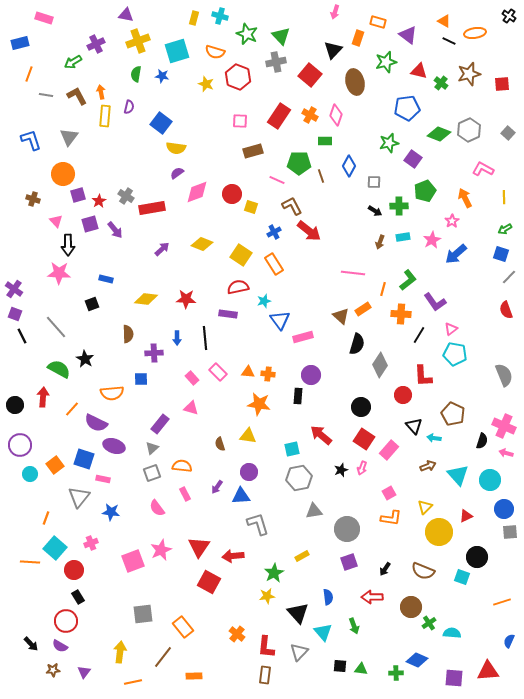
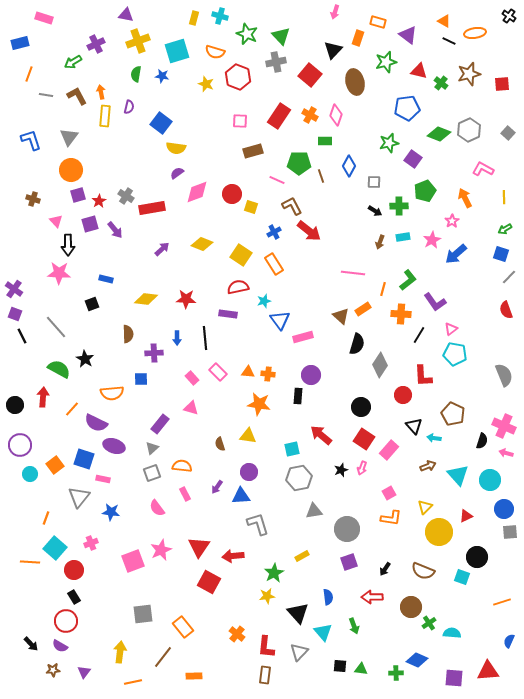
orange circle at (63, 174): moved 8 px right, 4 px up
black rectangle at (78, 597): moved 4 px left
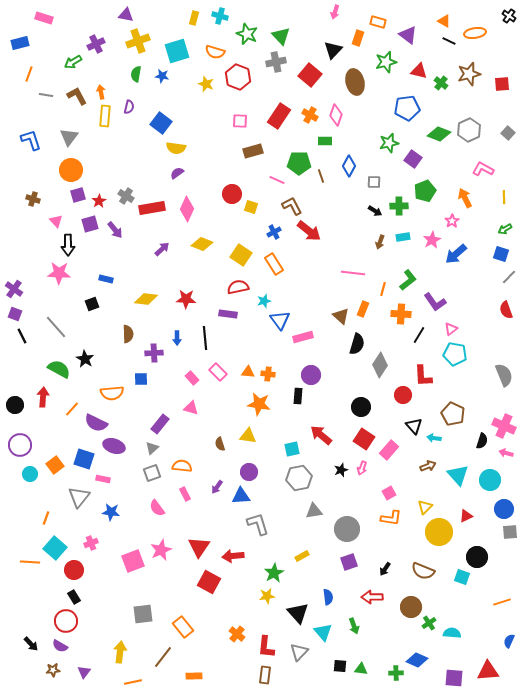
pink diamond at (197, 192): moved 10 px left, 17 px down; rotated 45 degrees counterclockwise
orange rectangle at (363, 309): rotated 35 degrees counterclockwise
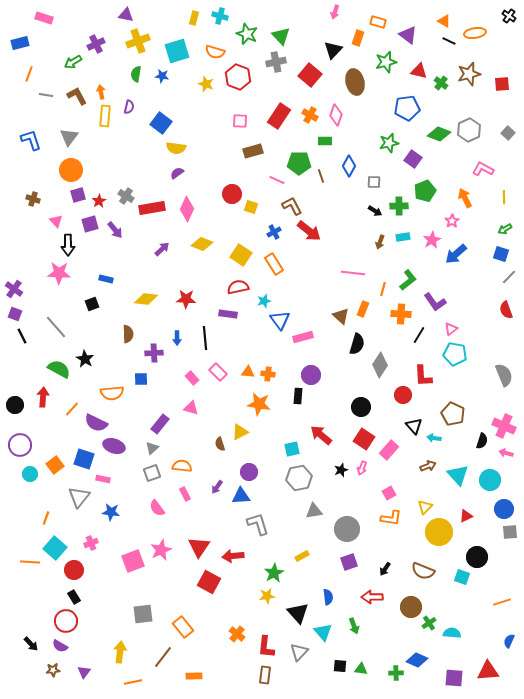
yellow triangle at (248, 436): moved 8 px left, 4 px up; rotated 36 degrees counterclockwise
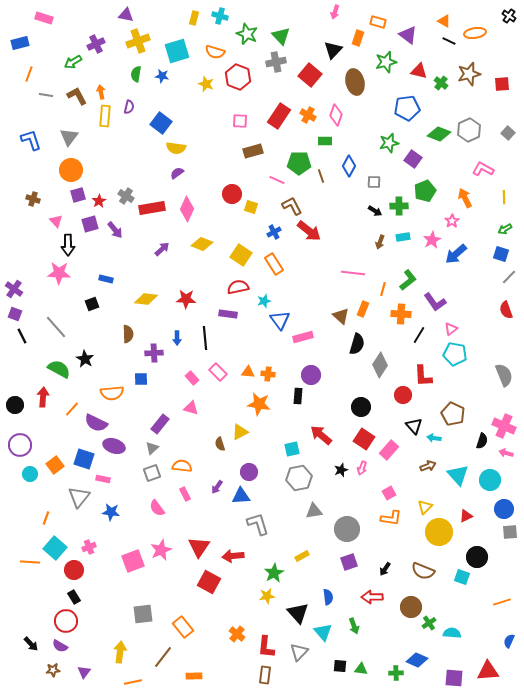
orange cross at (310, 115): moved 2 px left
pink cross at (91, 543): moved 2 px left, 4 px down
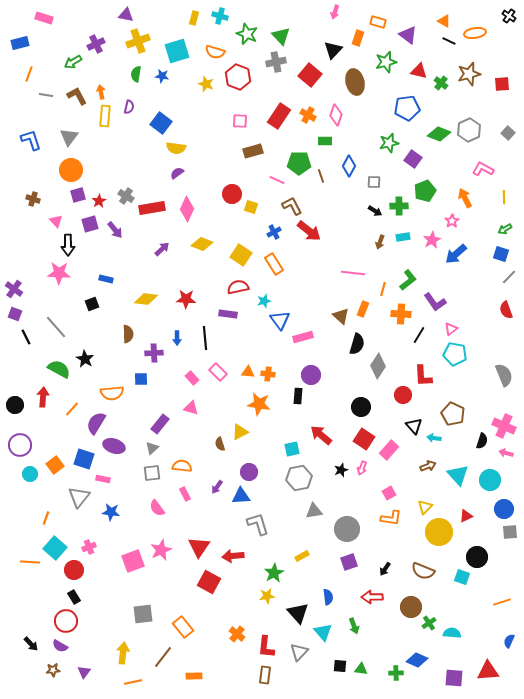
black line at (22, 336): moved 4 px right, 1 px down
gray diamond at (380, 365): moved 2 px left, 1 px down
purple semicircle at (96, 423): rotated 95 degrees clockwise
gray square at (152, 473): rotated 12 degrees clockwise
yellow arrow at (120, 652): moved 3 px right, 1 px down
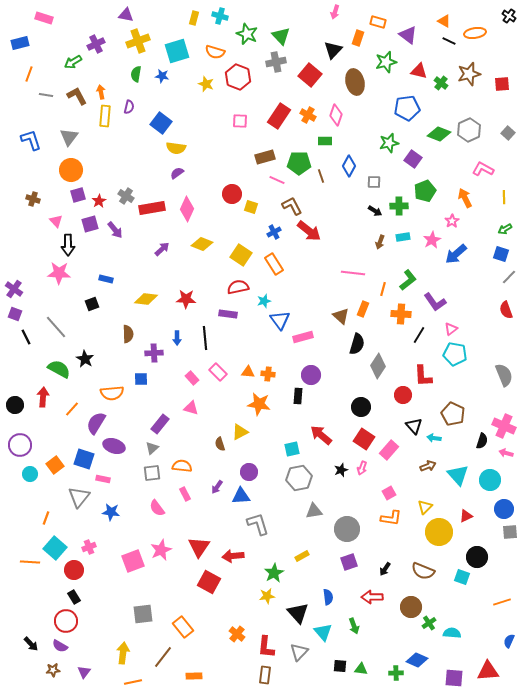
brown rectangle at (253, 151): moved 12 px right, 6 px down
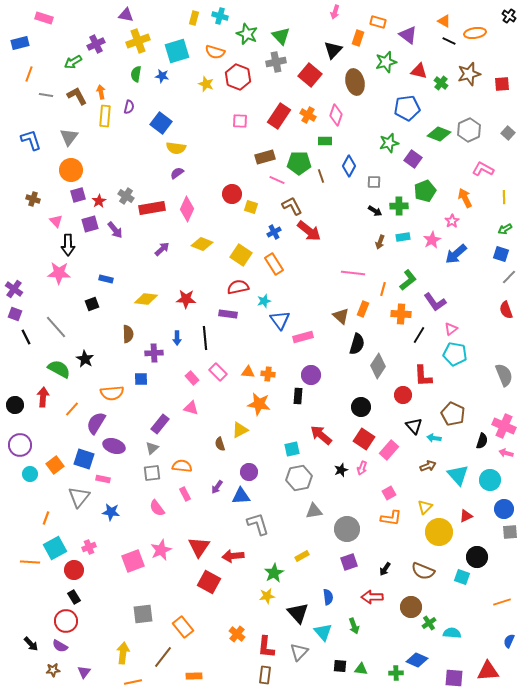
yellow triangle at (240, 432): moved 2 px up
cyan square at (55, 548): rotated 20 degrees clockwise
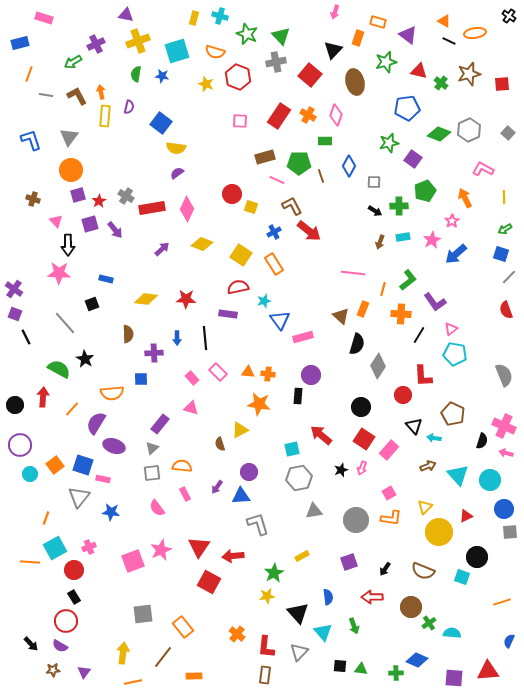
gray line at (56, 327): moved 9 px right, 4 px up
blue square at (84, 459): moved 1 px left, 6 px down
gray circle at (347, 529): moved 9 px right, 9 px up
